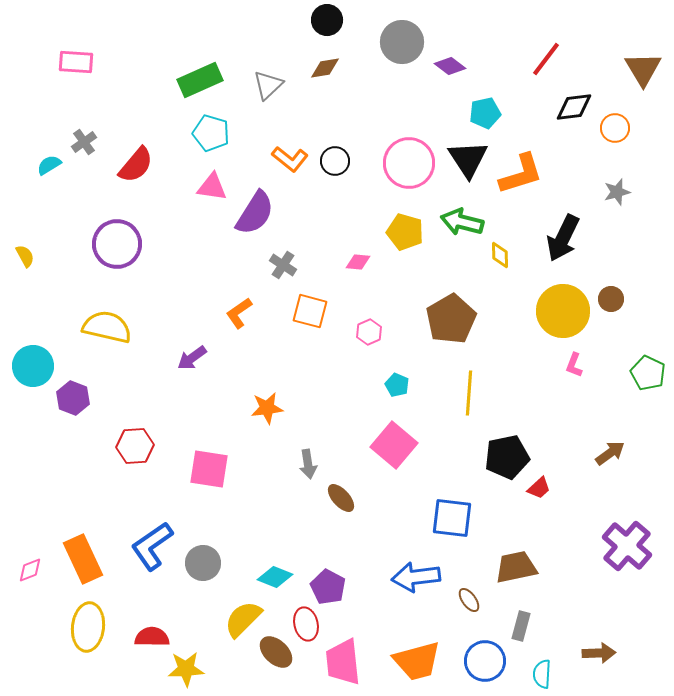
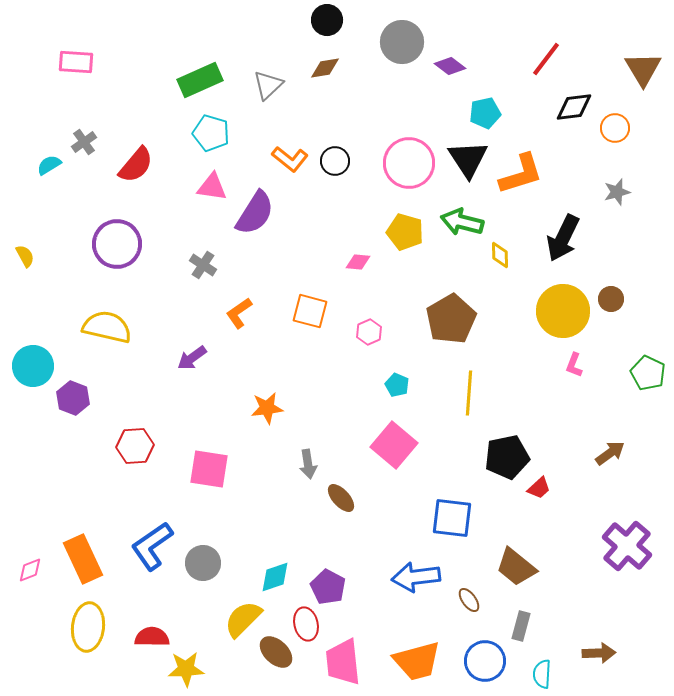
gray cross at (283, 265): moved 80 px left
brown trapezoid at (516, 567): rotated 129 degrees counterclockwise
cyan diamond at (275, 577): rotated 40 degrees counterclockwise
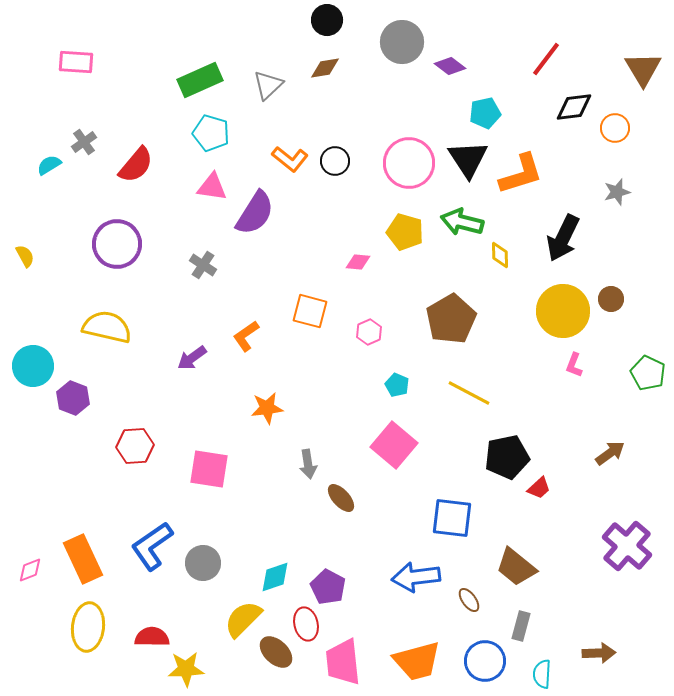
orange L-shape at (239, 313): moved 7 px right, 23 px down
yellow line at (469, 393): rotated 66 degrees counterclockwise
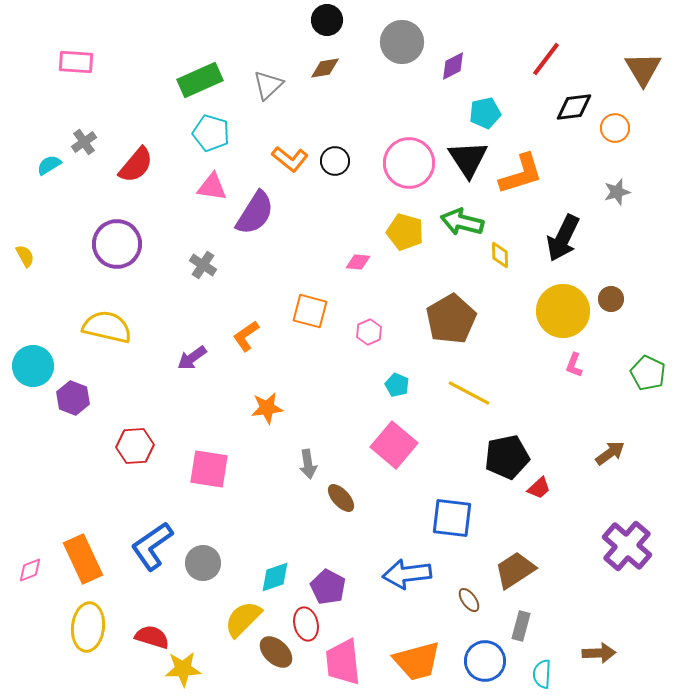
purple diamond at (450, 66): moved 3 px right; rotated 64 degrees counterclockwise
brown trapezoid at (516, 567): moved 1 px left, 3 px down; rotated 108 degrees clockwise
blue arrow at (416, 577): moved 9 px left, 3 px up
red semicircle at (152, 637): rotated 16 degrees clockwise
yellow star at (186, 669): moved 3 px left
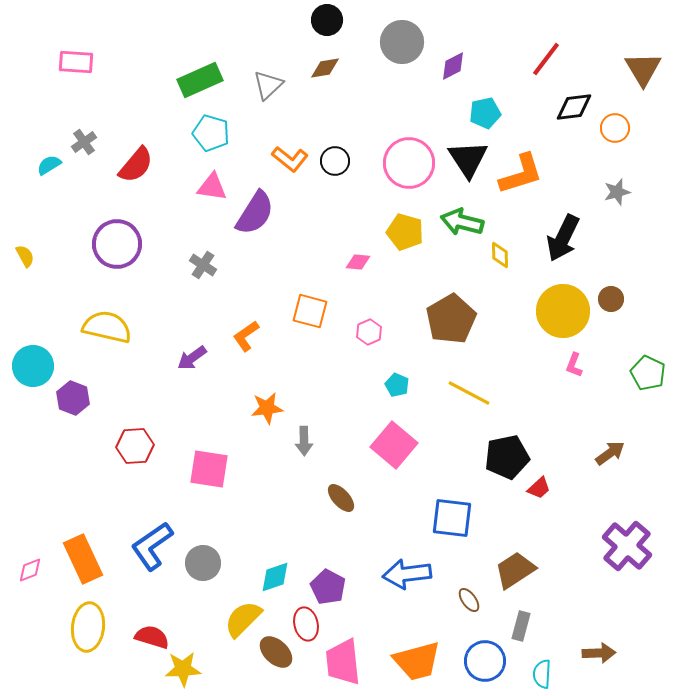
gray arrow at (308, 464): moved 4 px left, 23 px up; rotated 8 degrees clockwise
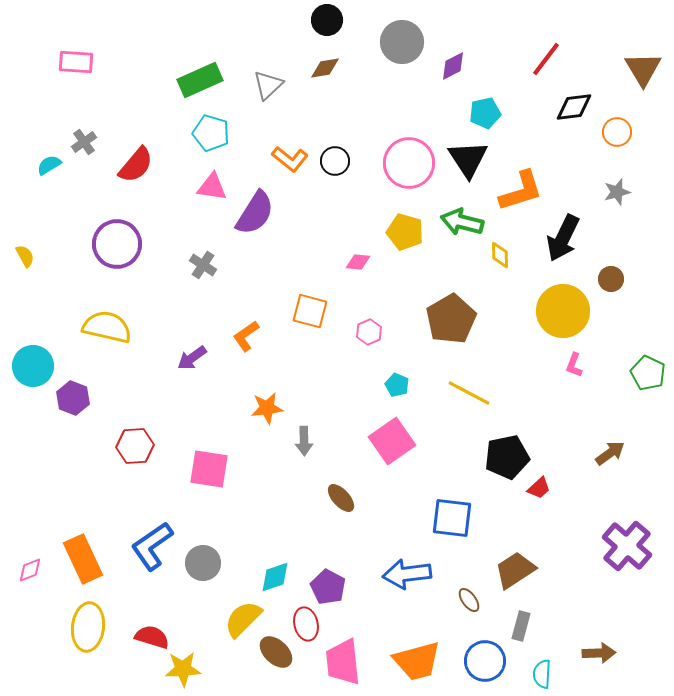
orange circle at (615, 128): moved 2 px right, 4 px down
orange L-shape at (521, 174): moved 17 px down
brown circle at (611, 299): moved 20 px up
pink square at (394, 445): moved 2 px left, 4 px up; rotated 15 degrees clockwise
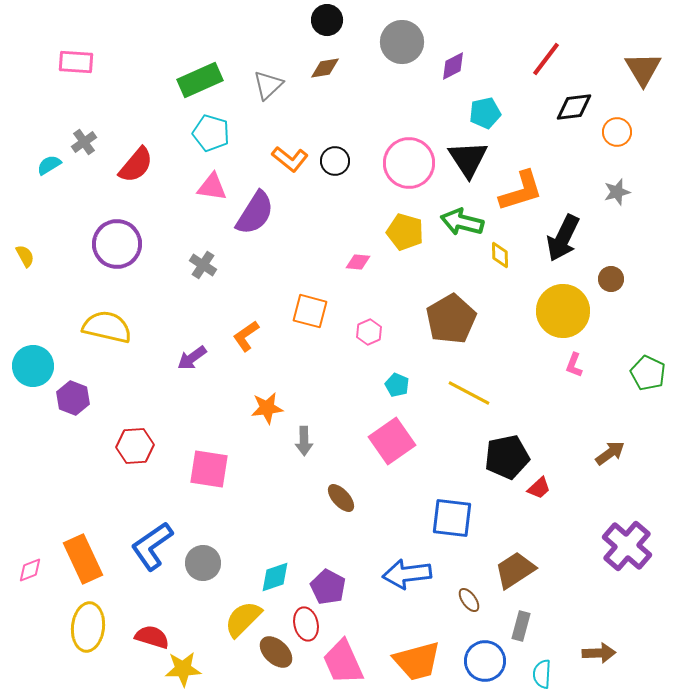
pink trapezoid at (343, 662): rotated 18 degrees counterclockwise
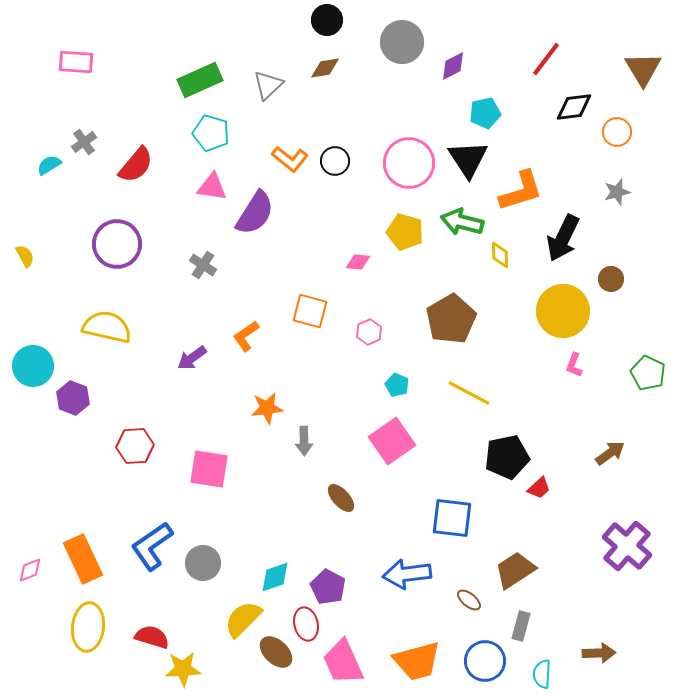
brown ellipse at (469, 600): rotated 15 degrees counterclockwise
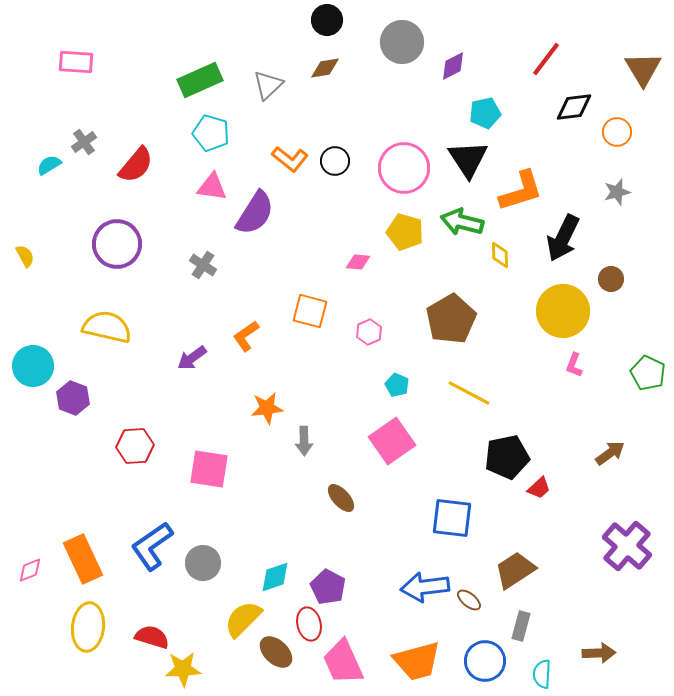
pink circle at (409, 163): moved 5 px left, 5 px down
blue arrow at (407, 574): moved 18 px right, 13 px down
red ellipse at (306, 624): moved 3 px right
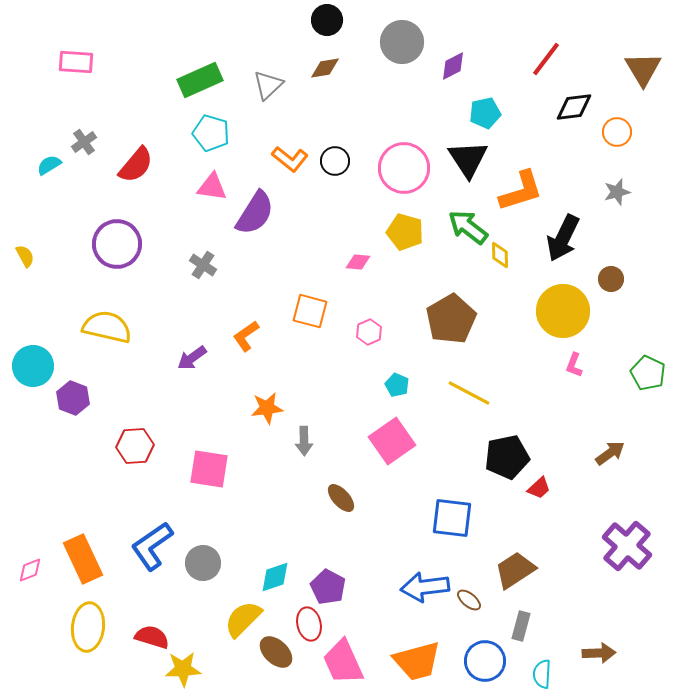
green arrow at (462, 222): moved 6 px right, 5 px down; rotated 24 degrees clockwise
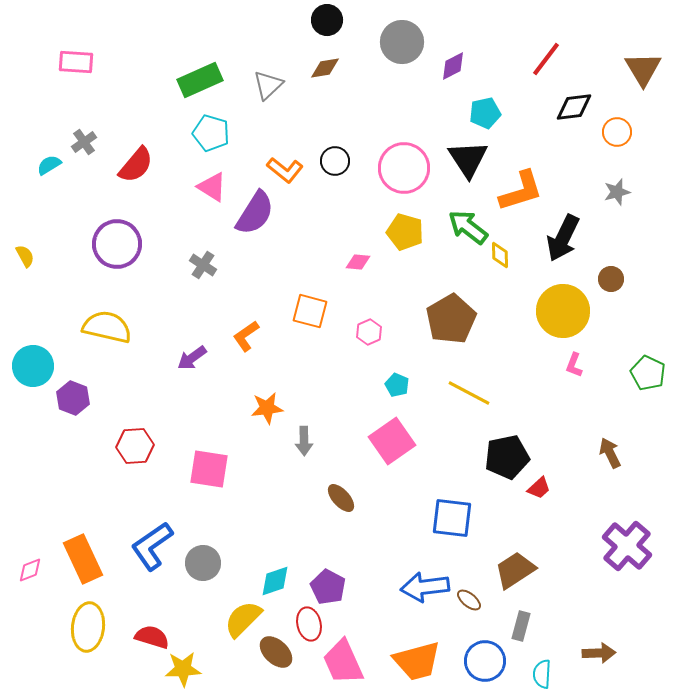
orange L-shape at (290, 159): moved 5 px left, 11 px down
pink triangle at (212, 187): rotated 24 degrees clockwise
brown arrow at (610, 453): rotated 80 degrees counterclockwise
cyan diamond at (275, 577): moved 4 px down
